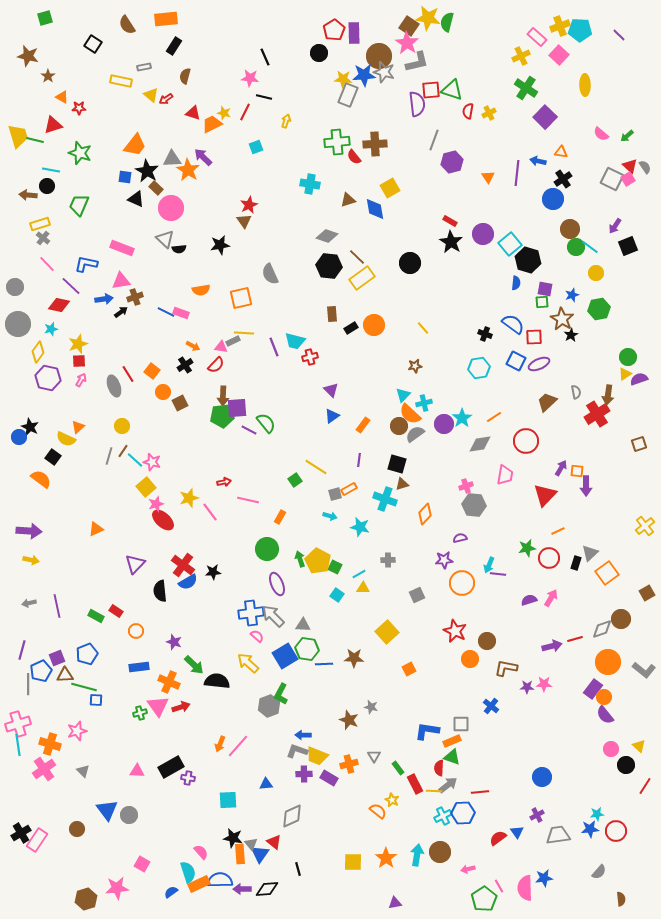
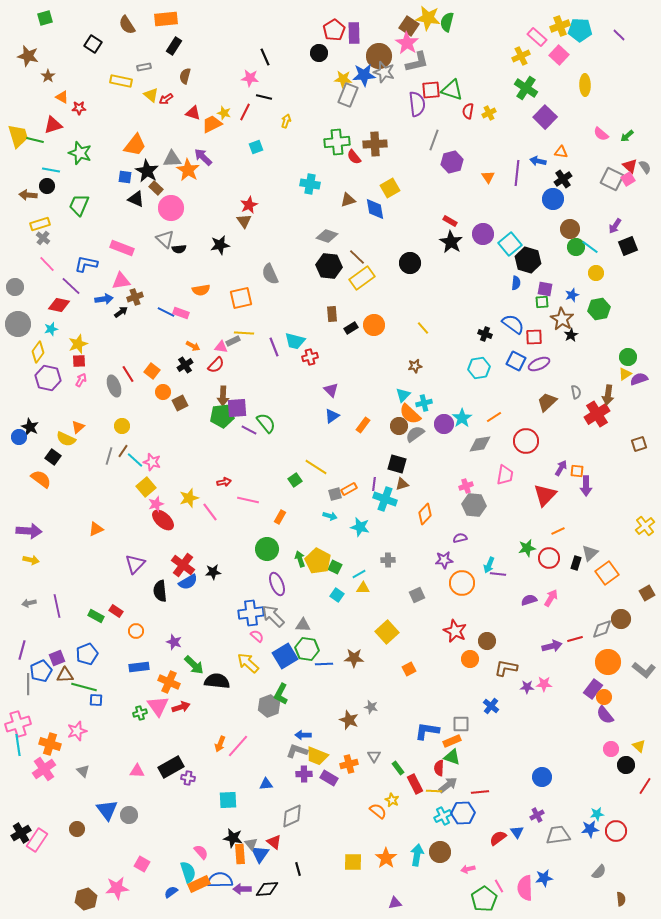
purple line at (359, 460): moved 15 px right, 24 px down
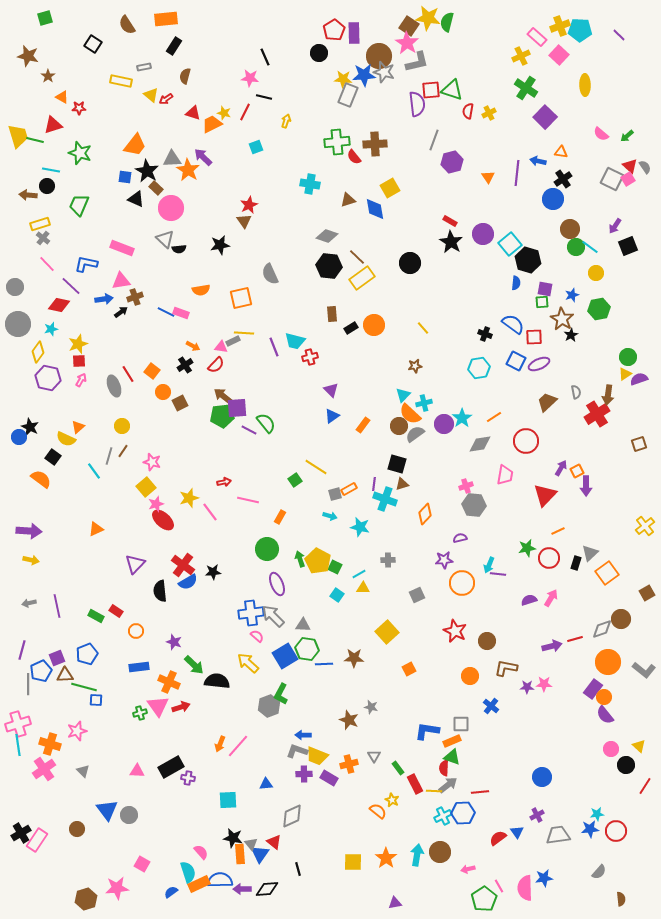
brown arrow at (223, 396): rotated 126 degrees clockwise
cyan line at (135, 460): moved 41 px left, 11 px down; rotated 12 degrees clockwise
orange square at (577, 471): rotated 32 degrees counterclockwise
orange circle at (470, 659): moved 17 px down
red semicircle at (439, 768): moved 5 px right
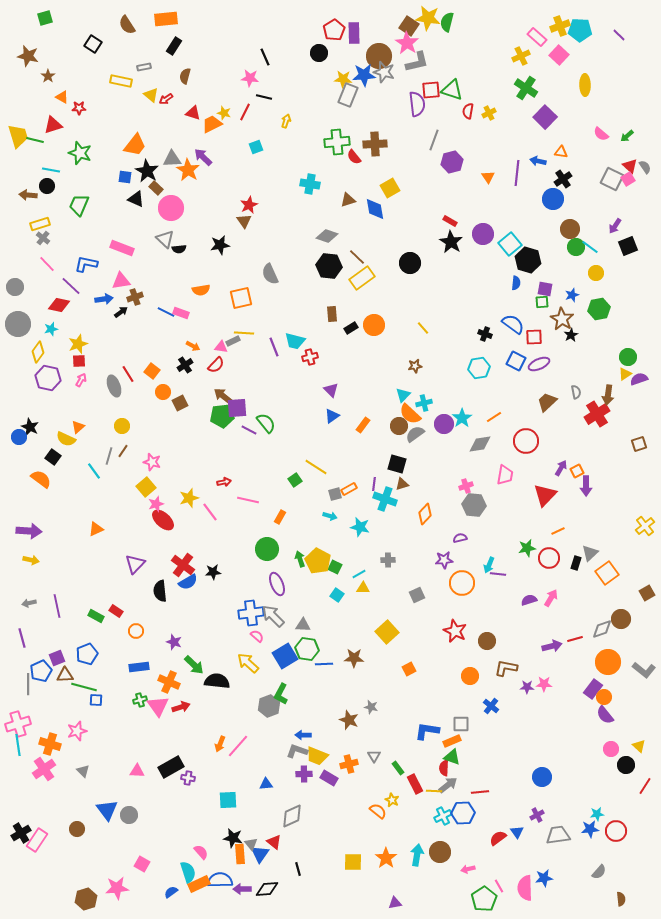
purple line at (22, 650): moved 12 px up; rotated 30 degrees counterclockwise
green cross at (140, 713): moved 13 px up
